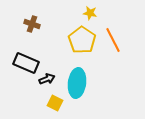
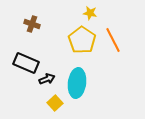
yellow square: rotated 21 degrees clockwise
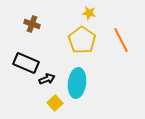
yellow star: moved 1 px left
orange line: moved 8 px right
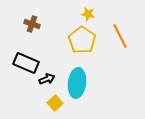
yellow star: moved 1 px left, 1 px down
orange line: moved 1 px left, 4 px up
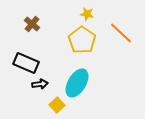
yellow star: moved 1 px left
brown cross: rotated 21 degrees clockwise
orange line: moved 1 px right, 3 px up; rotated 20 degrees counterclockwise
black arrow: moved 7 px left, 5 px down; rotated 14 degrees clockwise
cyan ellipse: rotated 24 degrees clockwise
yellow square: moved 2 px right, 2 px down
